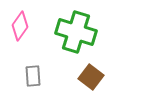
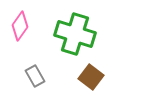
green cross: moved 1 px left, 2 px down
gray rectangle: moved 2 px right; rotated 25 degrees counterclockwise
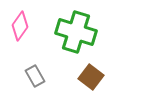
green cross: moved 1 px right, 2 px up
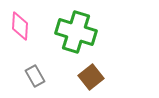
pink diamond: rotated 32 degrees counterclockwise
brown square: rotated 15 degrees clockwise
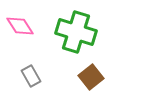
pink diamond: rotated 36 degrees counterclockwise
gray rectangle: moved 4 px left
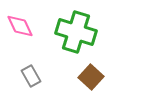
pink diamond: rotated 8 degrees clockwise
brown square: rotated 10 degrees counterclockwise
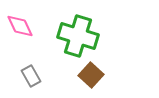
green cross: moved 2 px right, 4 px down
brown square: moved 2 px up
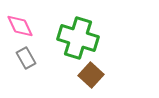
green cross: moved 2 px down
gray rectangle: moved 5 px left, 18 px up
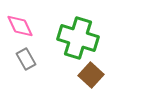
gray rectangle: moved 1 px down
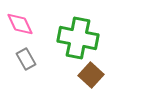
pink diamond: moved 2 px up
green cross: rotated 6 degrees counterclockwise
